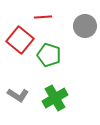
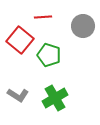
gray circle: moved 2 px left
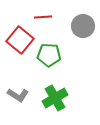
green pentagon: rotated 15 degrees counterclockwise
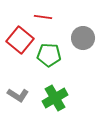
red line: rotated 12 degrees clockwise
gray circle: moved 12 px down
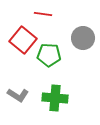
red line: moved 3 px up
red square: moved 3 px right
green cross: rotated 35 degrees clockwise
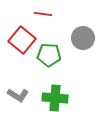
red square: moved 1 px left
